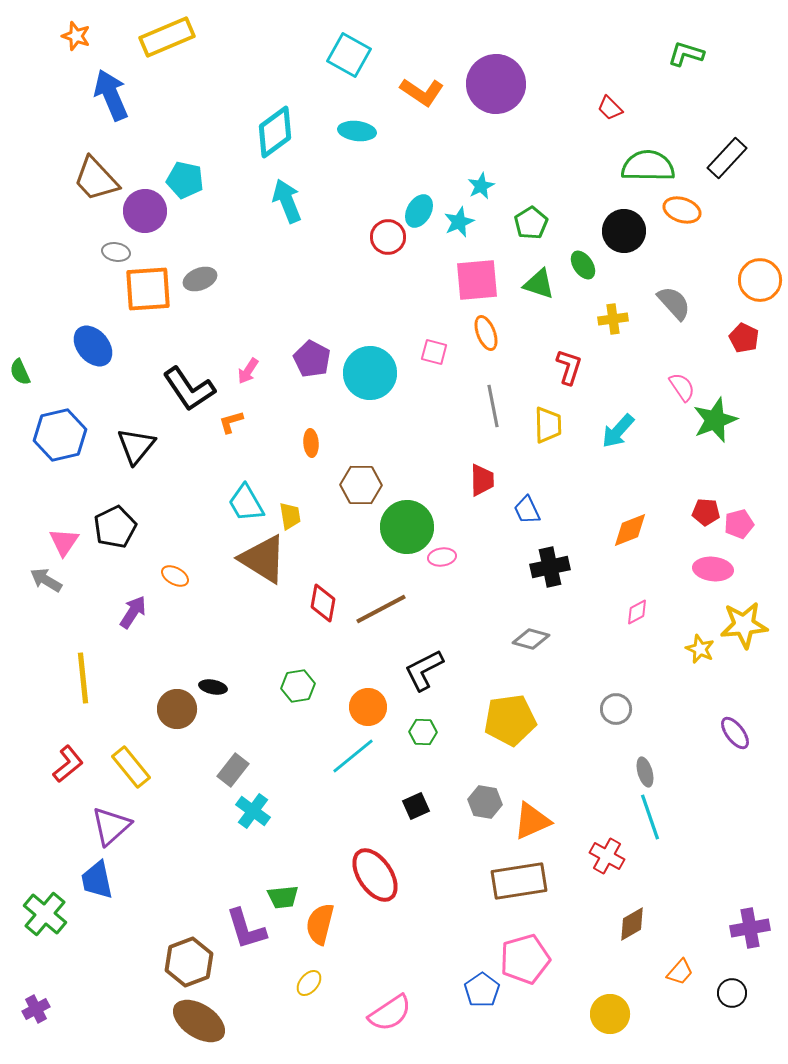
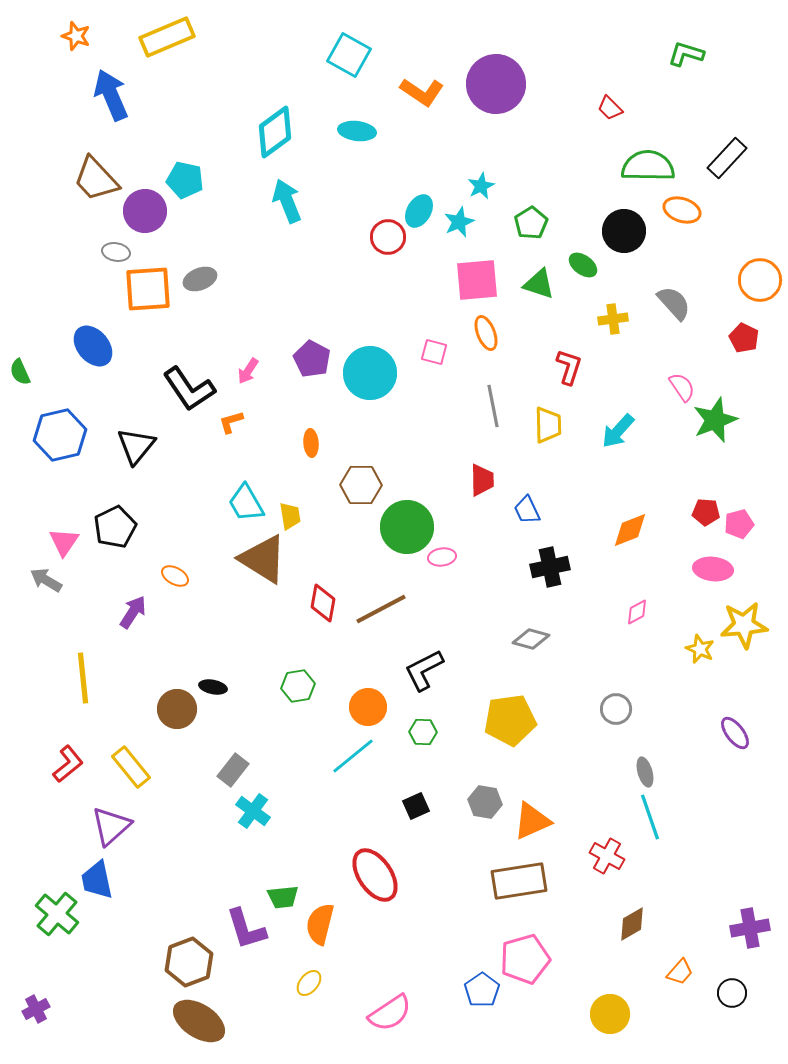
green ellipse at (583, 265): rotated 20 degrees counterclockwise
green cross at (45, 914): moved 12 px right
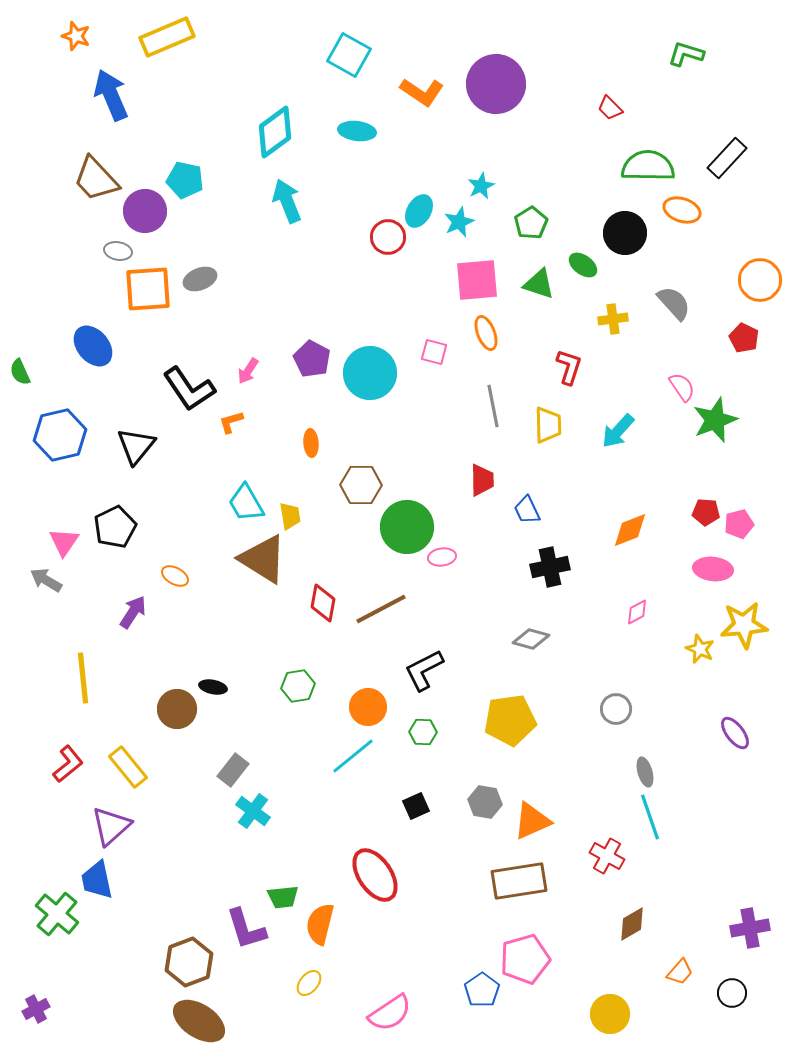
black circle at (624, 231): moved 1 px right, 2 px down
gray ellipse at (116, 252): moved 2 px right, 1 px up
yellow rectangle at (131, 767): moved 3 px left
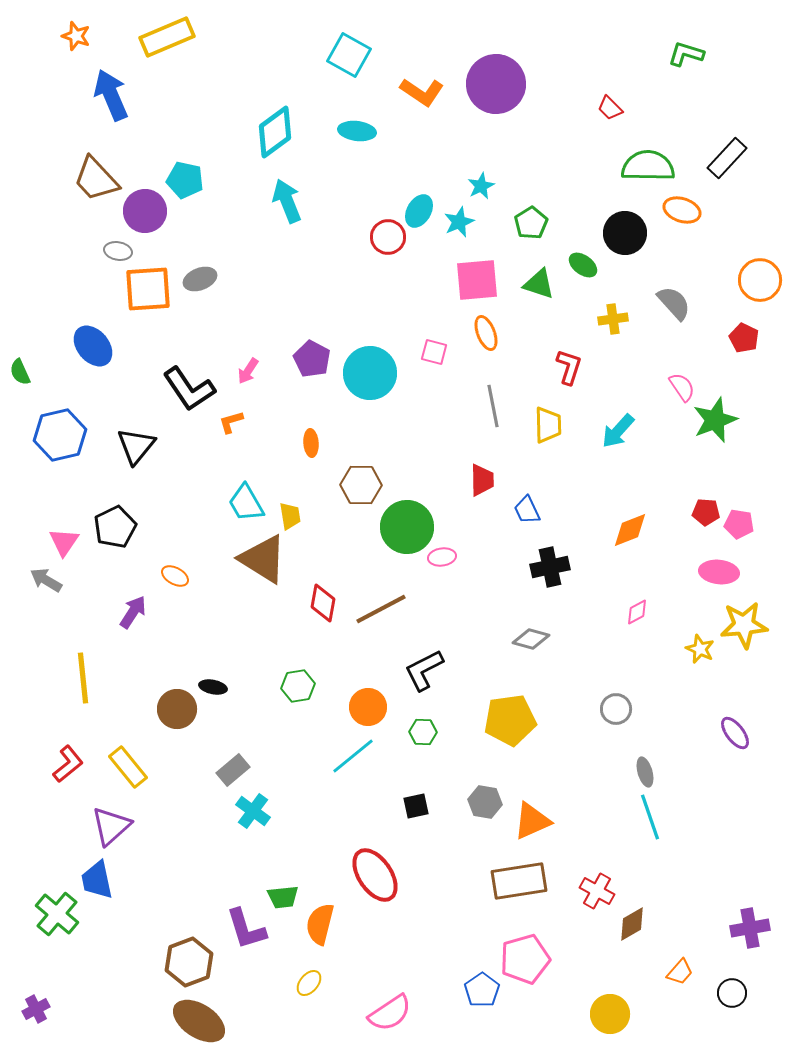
pink pentagon at (739, 524): rotated 24 degrees clockwise
pink ellipse at (713, 569): moved 6 px right, 3 px down
gray rectangle at (233, 770): rotated 12 degrees clockwise
black square at (416, 806): rotated 12 degrees clockwise
red cross at (607, 856): moved 10 px left, 35 px down
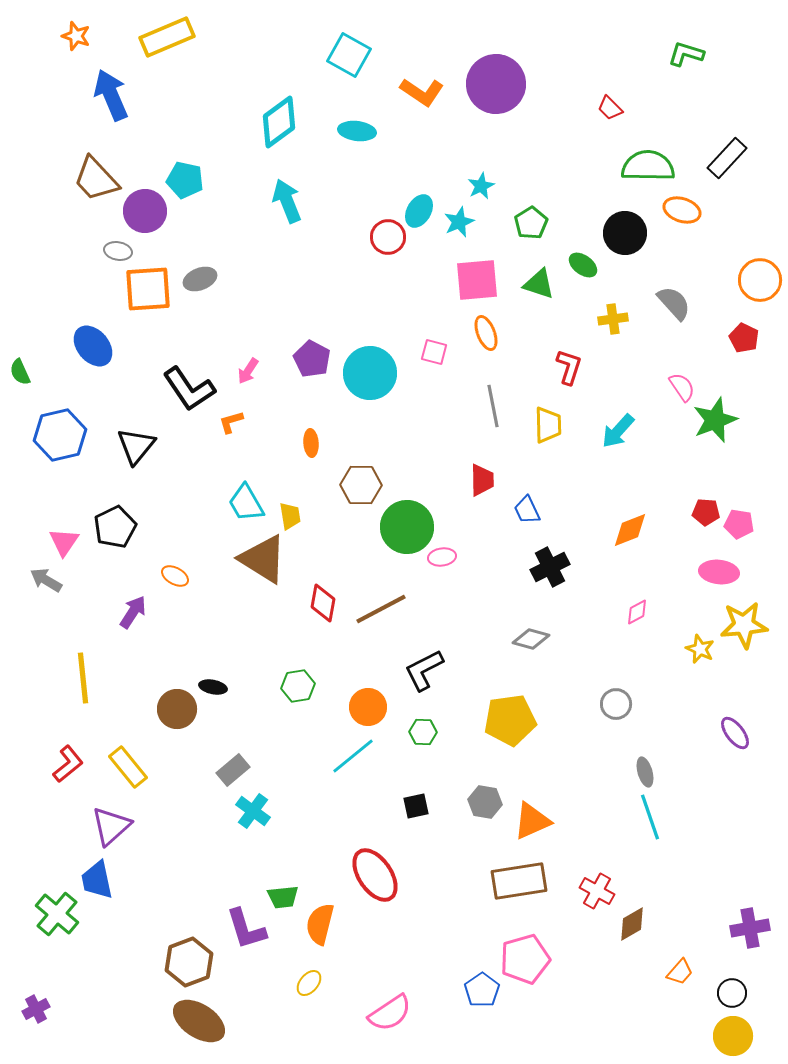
cyan diamond at (275, 132): moved 4 px right, 10 px up
black cross at (550, 567): rotated 15 degrees counterclockwise
gray circle at (616, 709): moved 5 px up
yellow circle at (610, 1014): moved 123 px right, 22 px down
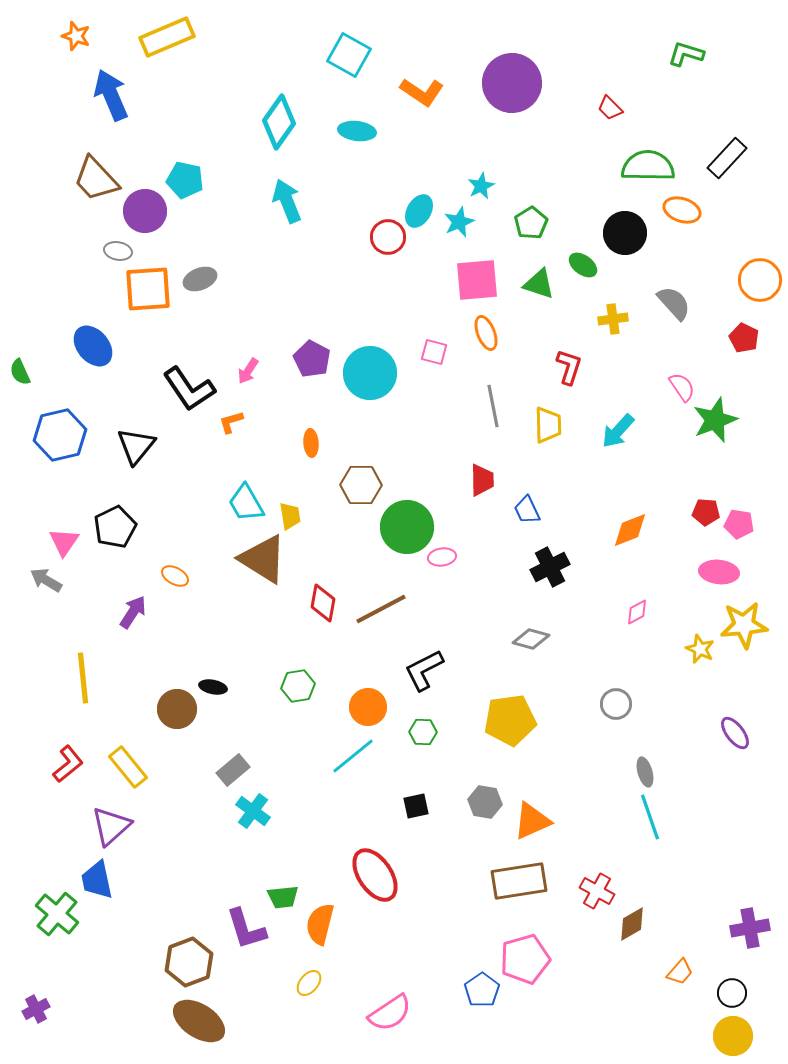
purple circle at (496, 84): moved 16 px right, 1 px up
cyan diamond at (279, 122): rotated 18 degrees counterclockwise
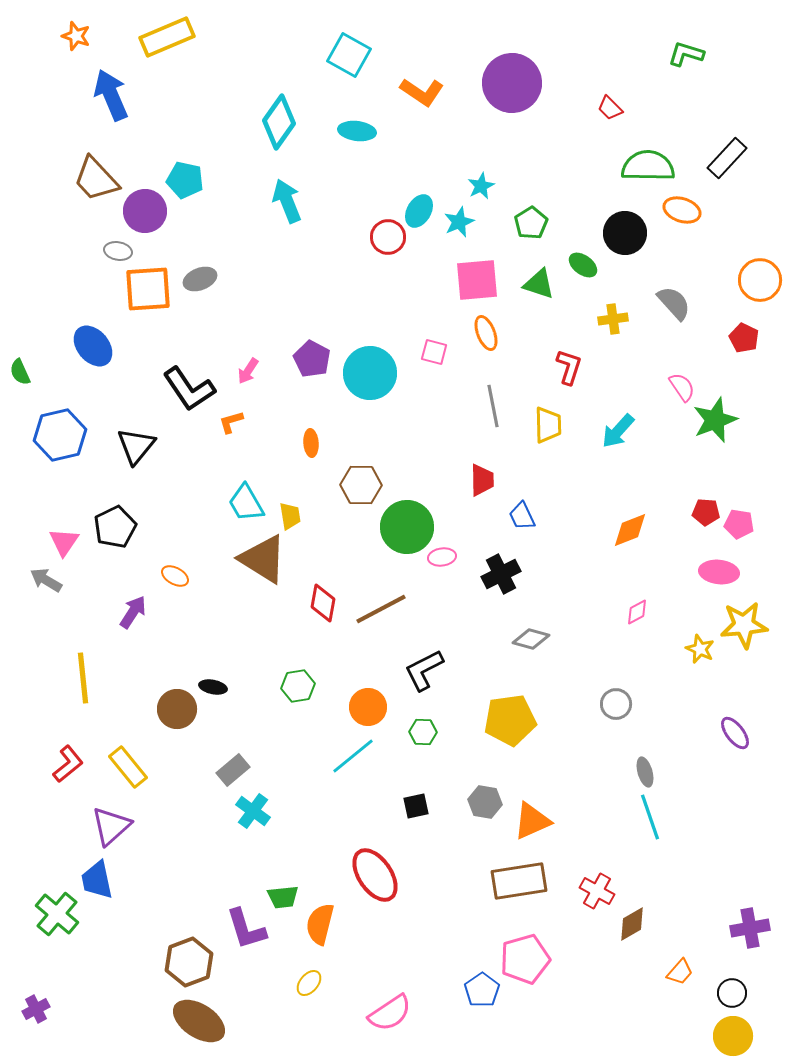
blue trapezoid at (527, 510): moved 5 px left, 6 px down
black cross at (550, 567): moved 49 px left, 7 px down
